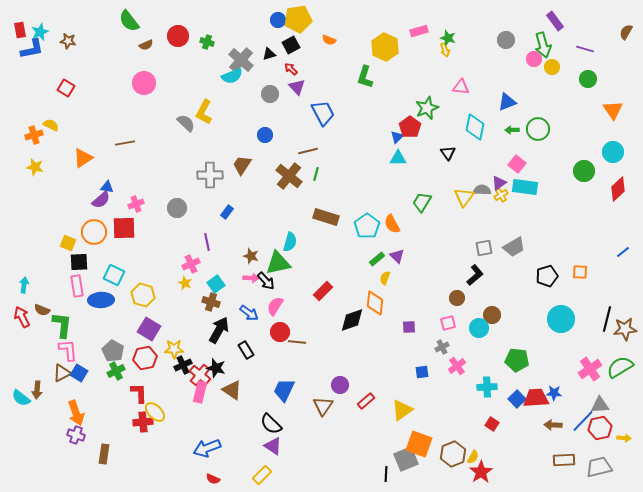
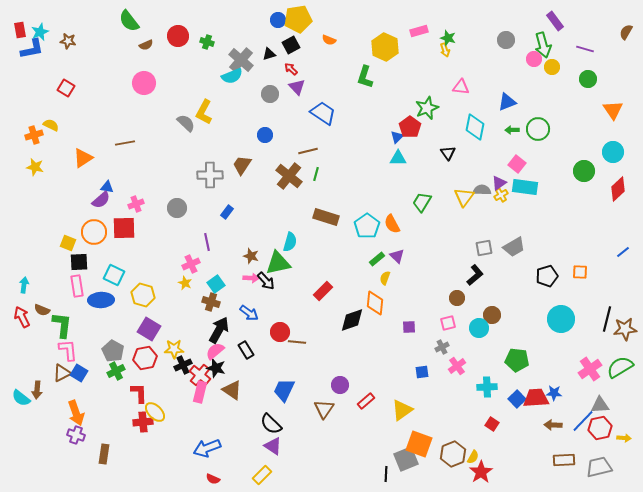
blue trapezoid at (323, 113): rotated 28 degrees counterclockwise
pink semicircle at (275, 306): moved 60 px left, 45 px down; rotated 18 degrees clockwise
brown triangle at (323, 406): moved 1 px right, 3 px down
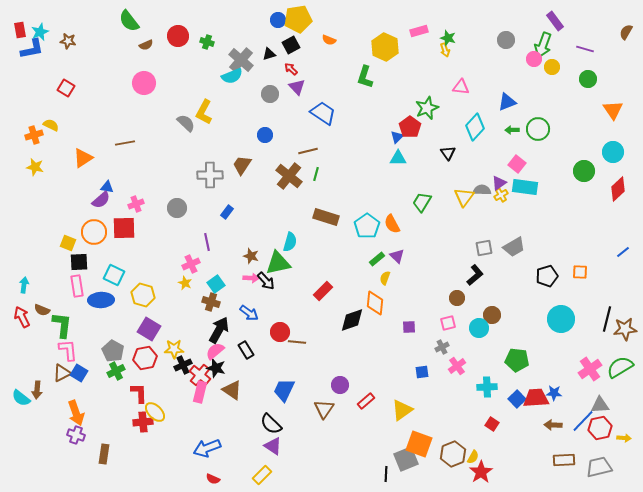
green arrow at (543, 45): rotated 35 degrees clockwise
cyan diamond at (475, 127): rotated 32 degrees clockwise
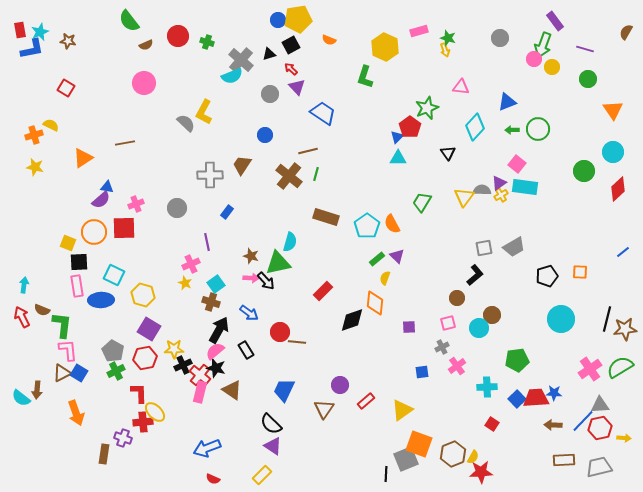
gray circle at (506, 40): moved 6 px left, 2 px up
green pentagon at (517, 360): rotated 15 degrees counterclockwise
purple cross at (76, 435): moved 47 px right, 3 px down
red star at (481, 472): rotated 30 degrees clockwise
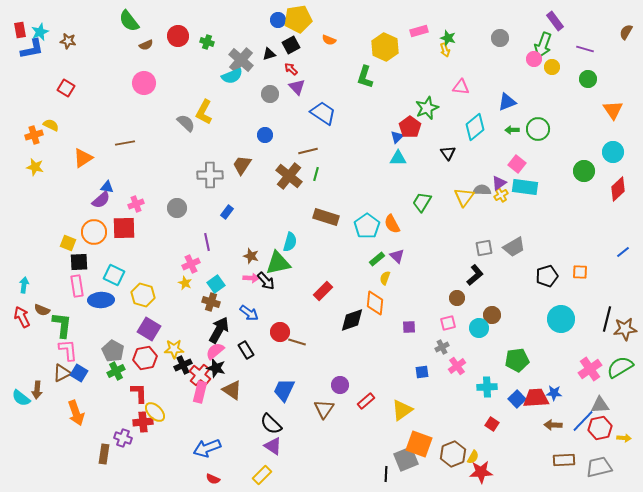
cyan diamond at (475, 127): rotated 8 degrees clockwise
brown line at (297, 342): rotated 12 degrees clockwise
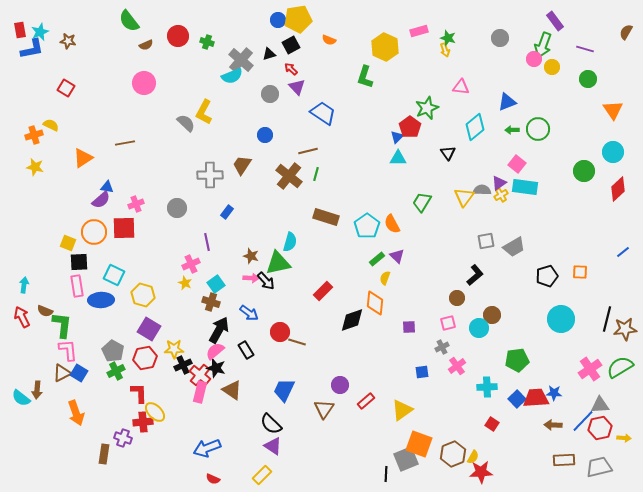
gray square at (484, 248): moved 2 px right, 7 px up
brown semicircle at (42, 310): moved 3 px right, 1 px down
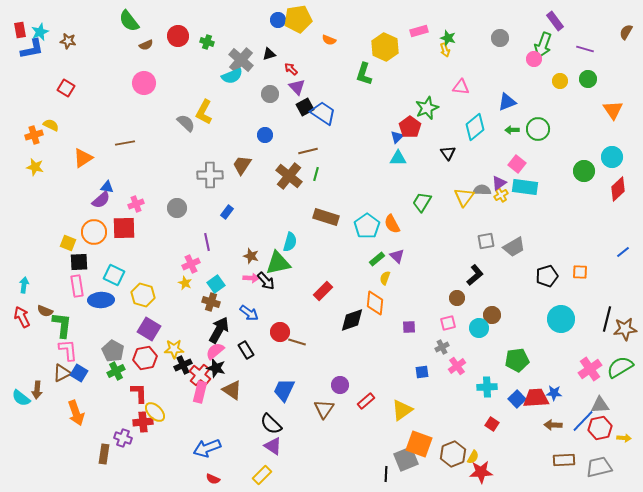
black square at (291, 45): moved 14 px right, 62 px down
yellow circle at (552, 67): moved 8 px right, 14 px down
green L-shape at (365, 77): moved 1 px left, 3 px up
cyan circle at (613, 152): moved 1 px left, 5 px down
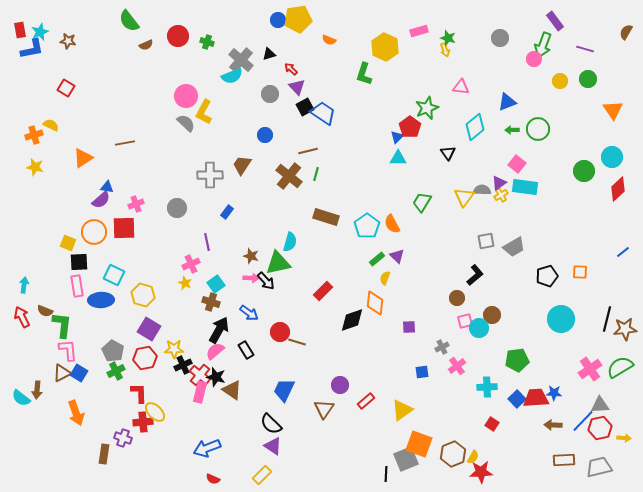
pink circle at (144, 83): moved 42 px right, 13 px down
pink square at (448, 323): moved 17 px right, 2 px up
black star at (216, 368): moved 9 px down
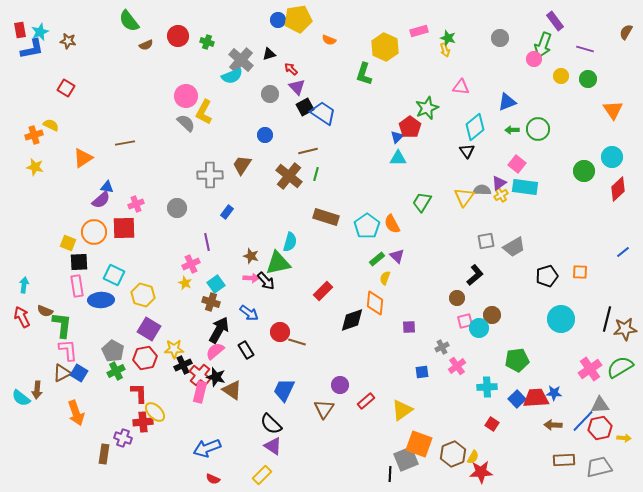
yellow circle at (560, 81): moved 1 px right, 5 px up
black triangle at (448, 153): moved 19 px right, 2 px up
black line at (386, 474): moved 4 px right
